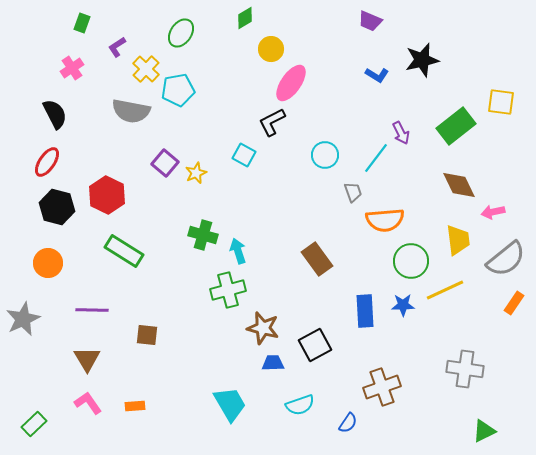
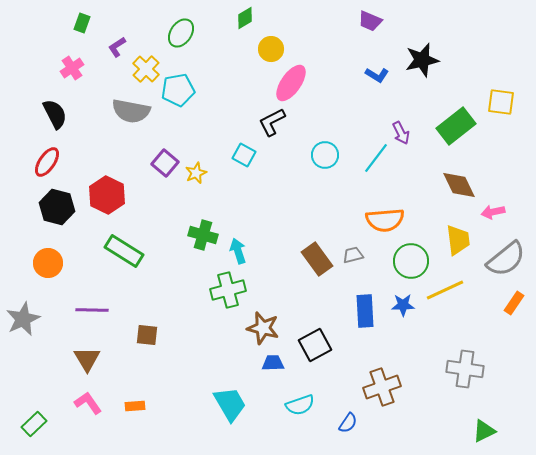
gray trapezoid at (353, 192): moved 63 px down; rotated 85 degrees counterclockwise
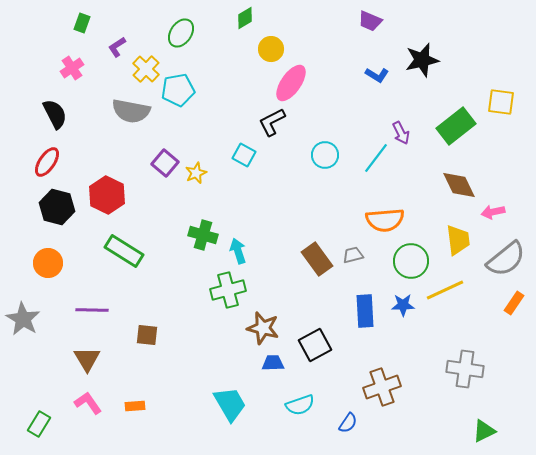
gray star at (23, 319): rotated 16 degrees counterclockwise
green rectangle at (34, 424): moved 5 px right; rotated 15 degrees counterclockwise
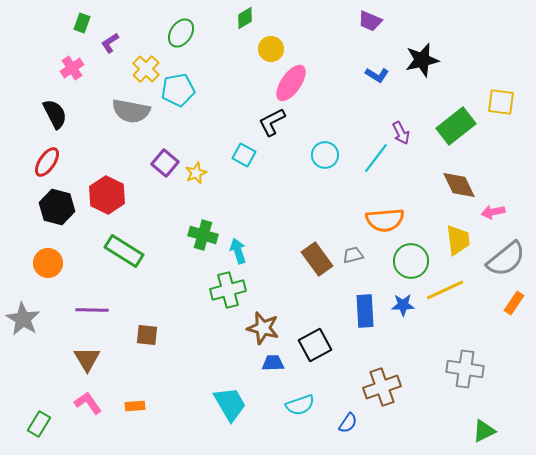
purple L-shape at (117, 47): moved 7 px left, 4 px up
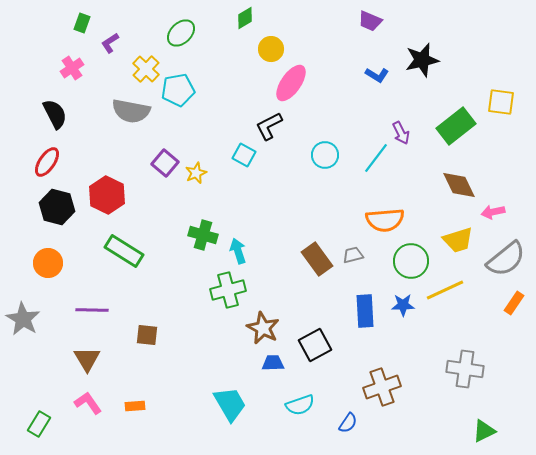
green ellipse at (181, 33): rotated 12 degrees clockwise
black L-shape at (272, 122): moved 3 px left, 4 px down
yellow trapezoid at (458, 240): rotated 80 degrees clockwise
brown star at (263, 328): rotated 12 degrees clockwise
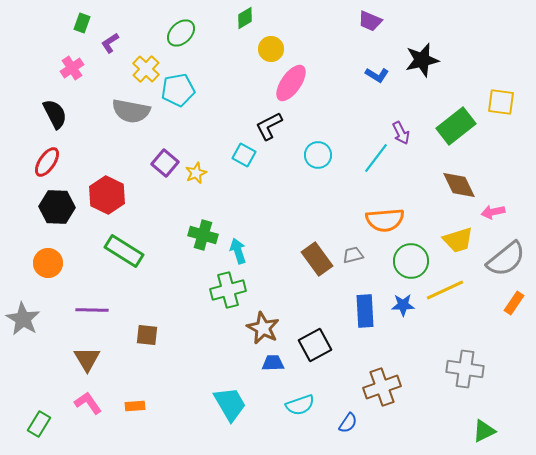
cyan circle at (325, 155): moved 7 px left
black hexagon at (57, 207): rotated 12 degrees counterclockwise
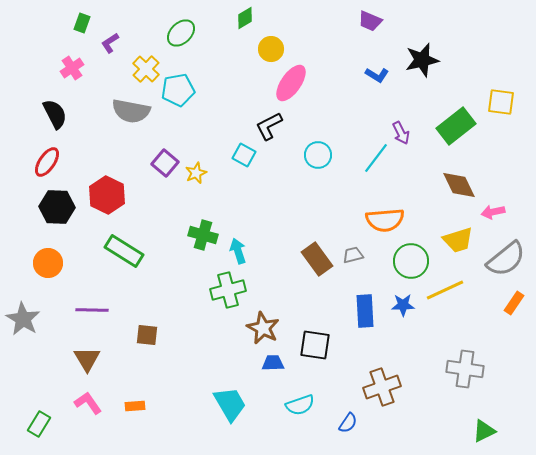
black square at (315, 345): rotated 36 degrees clockwise
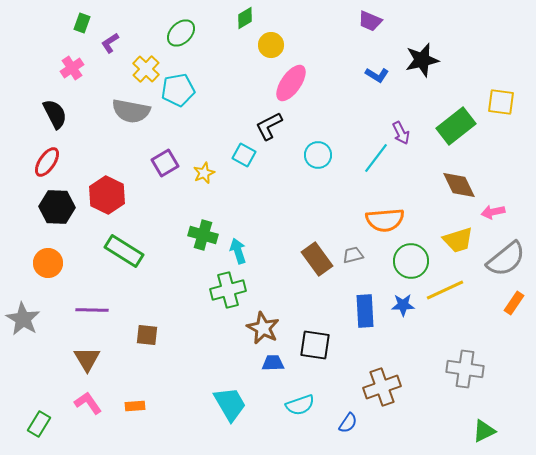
yellow circle at (271, 49): moved 4 px up
purple square at (165, 163): rotated 20 degrees clockwise
yellow star at (196, 173): moved 8 px right
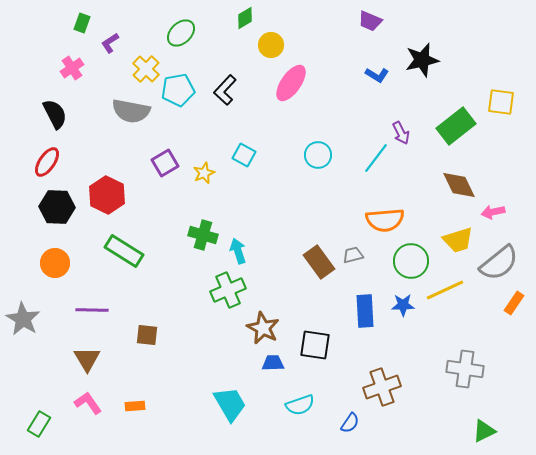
black L-shape at (269, 126): moved 44 px left, 36 px up; rotated 20 degrees counterclockwise
brown rectangle at (317, 259): moved 2 px right, 3 px down
gray semicircle at (506, 259): moved 7 px left, 4 px down
orange circle at (48, 263): moved 7 px right
green cross at (228, 290): rotated 8 degrees counterclockwise
blue semicircle at (348, 423): moved 2 px right
